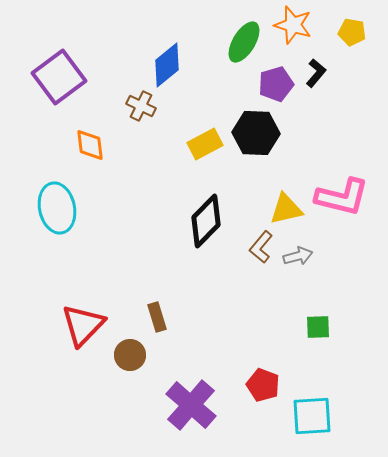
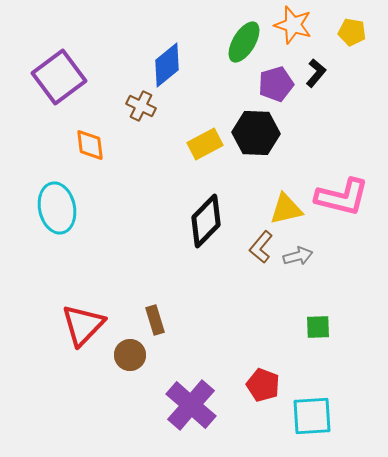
brown rectangle: moved 2 px left, 3 px down
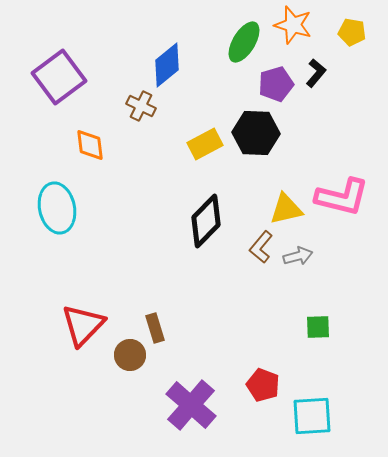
brown rectangle: moved 8 px down
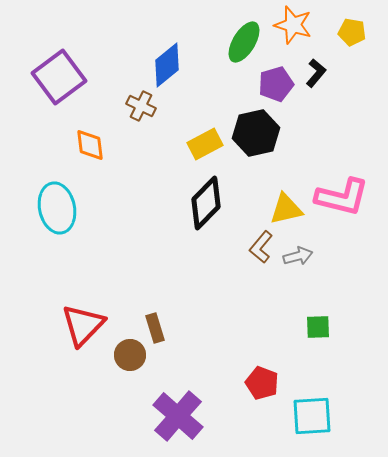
black hexagon: rotated 15 degrees counterclockwise
black diamond: moved 18 px up
red pentagon: moved 1 px left, 2 px up
purple cross: moved 13 px left, 11 px down
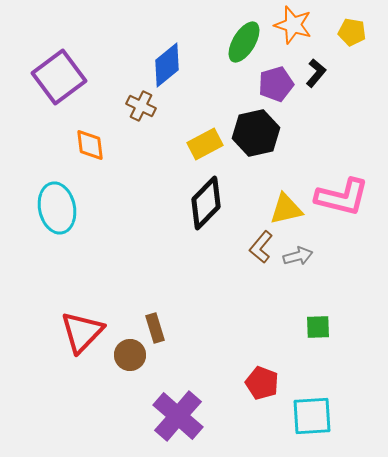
red triangle: moved 1 px left, 7 px down
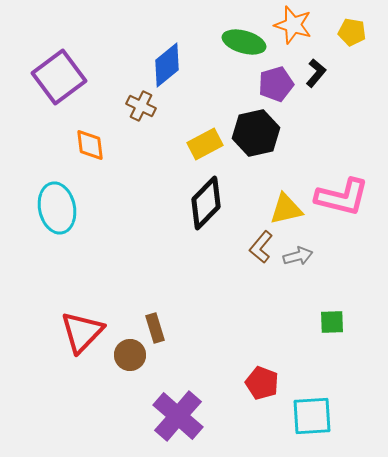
green ellipse: rotated 75 degrees clockwise
green square: moved 14 px right, 5 px up
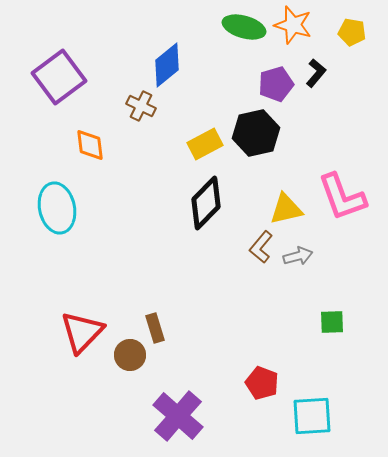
green ellipse: moved 15 px up
pink L-shape: rotated 56 degrees clockwise
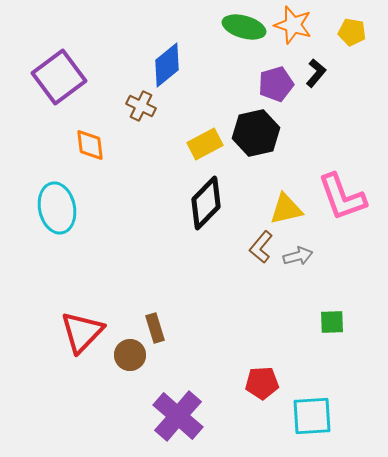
red pentagon: rotated 24 degrees counterclockwise
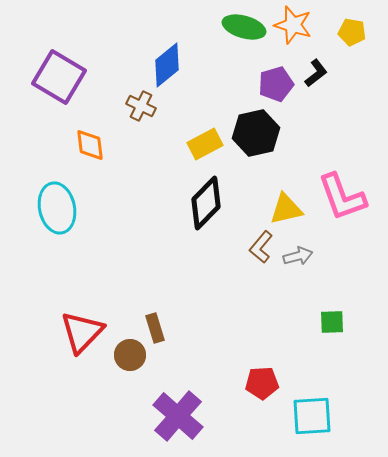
black L-shape: rotated 12 degrees clockwise
purple square: rotated 22 degrees counterclockwise
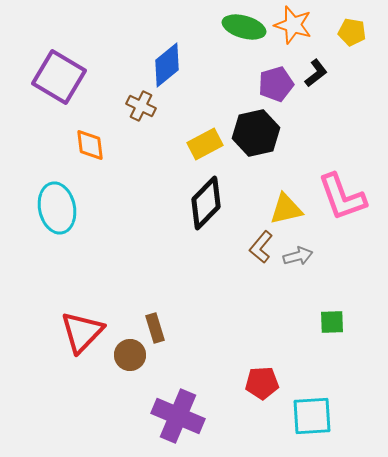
purple cross: rotated 18 degrees counterclockwise
